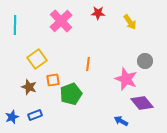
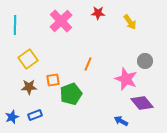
yellow square: moved 9 px left
orange line: rotated 16 degrees clockwise
brown star: rotated 21 degrees counterclockwise
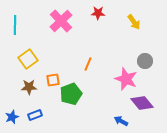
yellow arrow: moved 4 px right
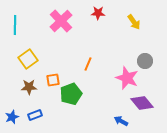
pink star: moved 1 px right, 1 px up
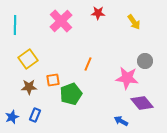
pink star: rotated 15 degrees counterclockwise
blue rectangle: rotated 48 degrees counterclockwise
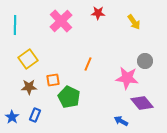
green pentagon: moved 2 px left, 3 px down; rotated 25 degrees counterclockwise
blue star: rotated 16 degrees counterclockwise
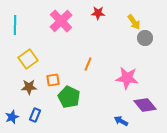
gray circle: moved 23 px up
purple diamond: moved 3 px right, 2 px down
blue star: rotated 16 degrees clockwise
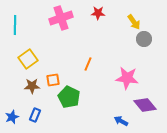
pink cross: moved 3 px up; rotated 25 degrees clockwise
gray circle: moved 1 px left, 1 px down
brown star: moved 3 px right, 1 px up
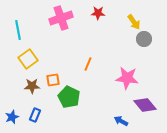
cyan line: moved 3 px right, 5 px down; rotated 12 degrees counterclockwise
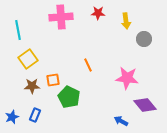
pink cross: moved 1 px up; rotated 15 degrees clockwise
yellow arrow: moved 8 px left, 1 px up; rotated 28 degrees clockwise
orange line: moved 1 px down; rotated 48 degrees counterclockwise
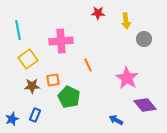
pink cross: moved 24 px down
pink star: rotated 25 degrees clockwise
blue star: moved 2 px down
blue arrow: moved 5 px left, 1 px up
